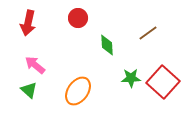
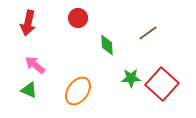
red square: moved 1 px left, 2 px down
green triangle: rotated 18 degrees counterclockwise
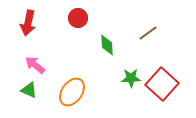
orange ellipse: moved 6 px left, 1 px down
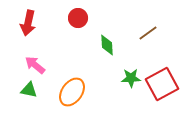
red square: rotated 20 degrees clockwise
green triangle: rotated 12 degrees counterclockwise
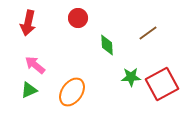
green star: moved 1 px up
green triangle: rotated 36 degrees counterclockwise
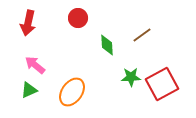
brown line: moved 6 px left, 2 px down
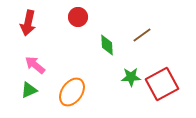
red circle: moved 1 px up
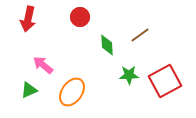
red circle: moved 2 px right
red arrow: moved 4 px up
brown line: moved 2 px left
pink arrow: moved 8 px right
green star: moved 2 px left, 2 px up
red square: moved 3 px right, 3 px up
